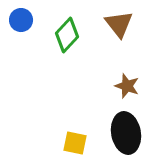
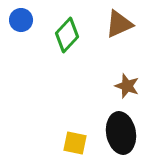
brown triangle: rotated 44 degrees clockwise
black ellipse: moved 5 px left
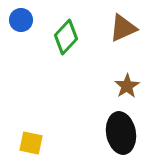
brown triangle: moved 4 px right, 4 px down
green diamond: moved 1 px left, 2 px down
brown star: rotated 20 degrees clockwise
yellow square: moved 44 px left
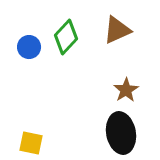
blue circle: moved 8 px right, 27 px down
brown triangle: moved 6 px left, 2 px down
brown star: moved 1 px left, 4 px down
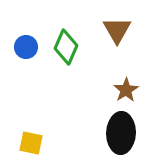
brown triangle: rotated 36 degrees counterclockwise
green diamond: moved 10 px down; rotated 20 degrees counterclockwise
blue circle: moved 3 px left
black ellipse: rotated 12 degrees clockwise
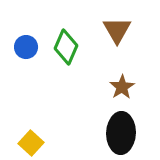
brown star: moved 4 px left, 3 px up
yellow square: rotated 30 degrees clockwise
